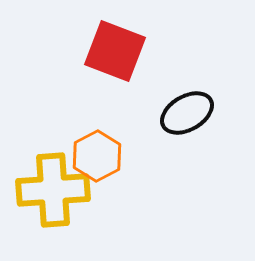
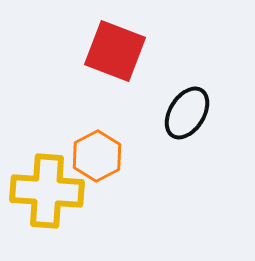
black ellipse: rotated 28 degrees counterclockwise
yellow cross: moved 6 px left, 1 px down; rotated 8 degrees clockwise
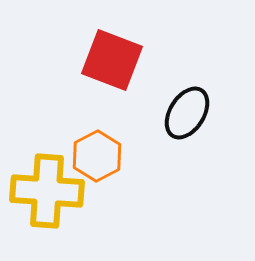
red square: moved 3 px left, 9 px down
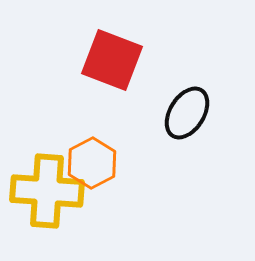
orange hexagon: moved 5 px left, 7 px down
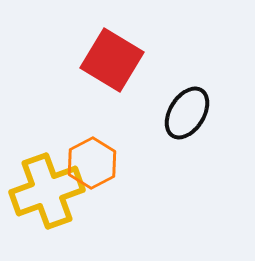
red square: rotated 10 degrees clockwise
yellow cross: rotated 24 degrees counterclockwise
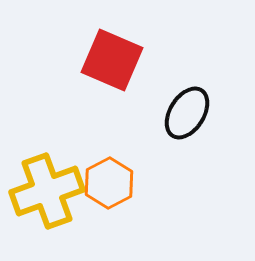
red square: rotated 8 degrees counterclockwise
orange hexagon: moved 17 px right, 20 px down
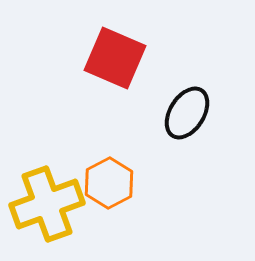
red square: moved 3 px right, 2 px up
yellow cross: moved 13 px down
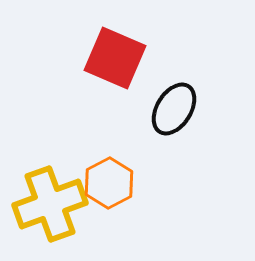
black ellipse: moved 13 px left, 4 px up
yellow cross: moved 3 px right
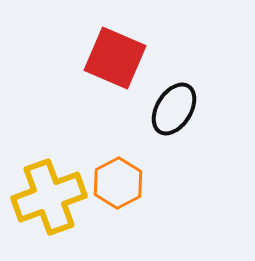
orange hexagon: moved 9 px right
yellow cross: moved 1 px left, 7 px up
